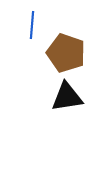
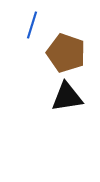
blue line: rotated 12 degrees clockwise
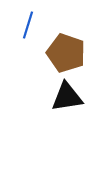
blue line: moved 4 px left
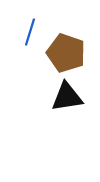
blue line: moved 2 px right, 7 px down
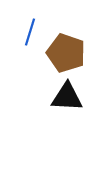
black triangle: rotated 12 degrees clockwise
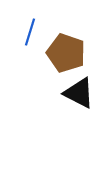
black triangle: moved 12 px right, 4 px up; rotated 24 degrees clockwise
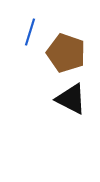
black triangle: moved 8 px left, 6 px down
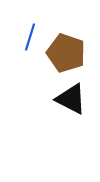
blue line: moved 5 px down
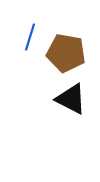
brown pentagon: rotated 9 degrees counterclockwise
